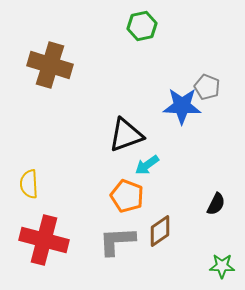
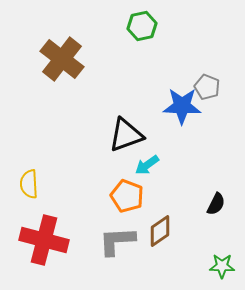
brown cross: moved 12 px right, 6 px up; rotated 21 degrees clockwise
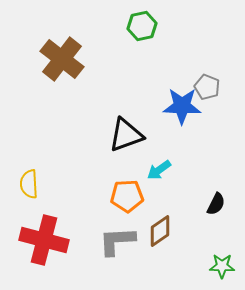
cyan arrow: moved 12 px right, 5 px down
orange pentagon: rotated 24 degrees counterclockwise
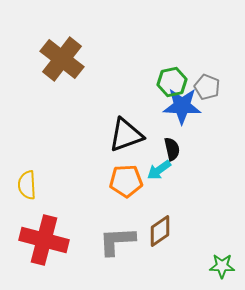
green hexagon: moved 30 px right, 56 px down
yellow semicircle: moved 2 px left, 1 px down
orange pentagon: moved 1 px left, 15 px up
black semicircle: moved 44 px left, 55 px up; rotated 40 degrees counterclockwise
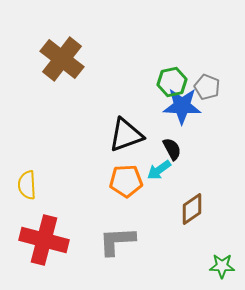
black semicircle: rotated 15 degrees counterclockwise
brown diamond: moved 32 px right, 22 px up
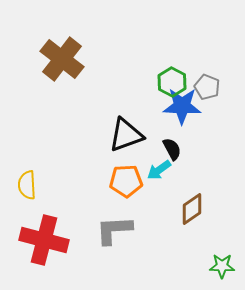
green hexagon: rotated 20 degrees counterclockwise
gray L-shape: moved 3 px left, 11 px up
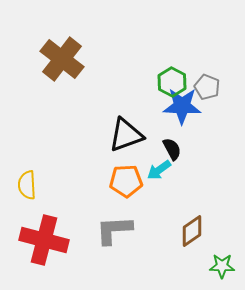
brown diamond: moved 22 px down
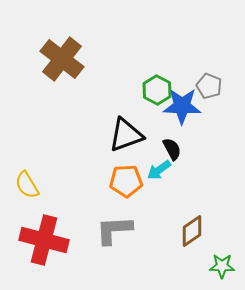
green hexagon: moved 15 px left, 8 px down
gray pentagon: moved 2 px right, 1 px up
yellow semicircle: rotated 28 degrees counterclockwise
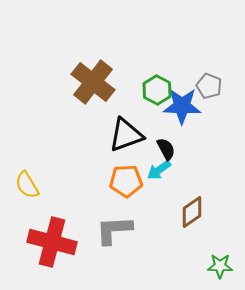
brown cross: moved 31 px right, 23 px down
black semicircle: moved 6 px left
brown diamond: moved 19 px up
red cross: moved 8 px right, 2 px down
green star: moved 2 px left
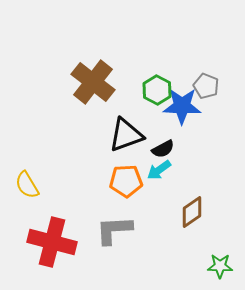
gray pentagon: moved 3 px left
black semicircle: moved 3 px left; rotated 90 degrees clockwise
